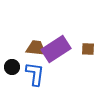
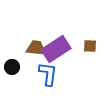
brown square: moved 2 px right, 3 px up
blue L-shape: moved 13 px right
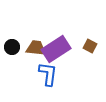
brown square: rotated 24 degrees clockwise
black circle: moved 20 px up
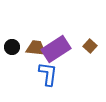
brown square: rotated 16 degrees clockwise
